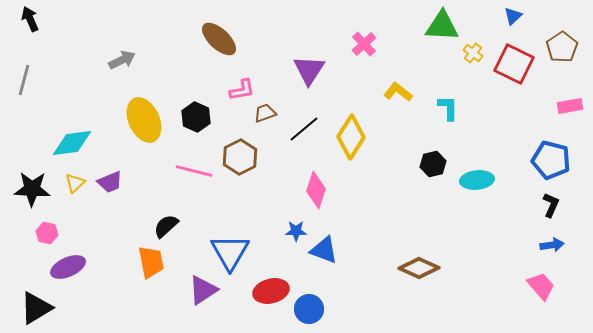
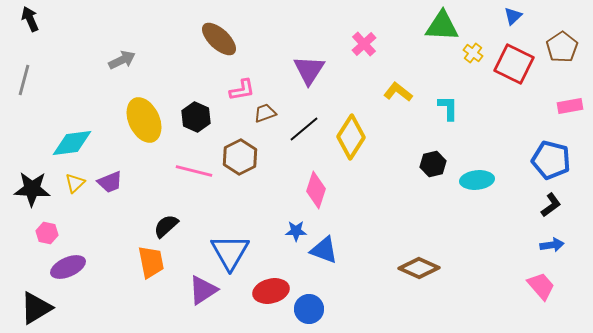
black L-shape at (551, 205): rotated 30 degrees clockwise
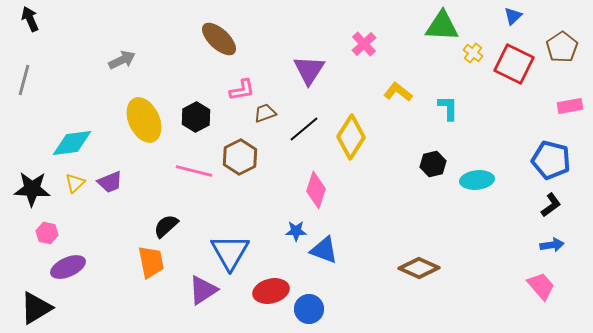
black hexagon at (196, 117): rotated 8 degrees clockwise
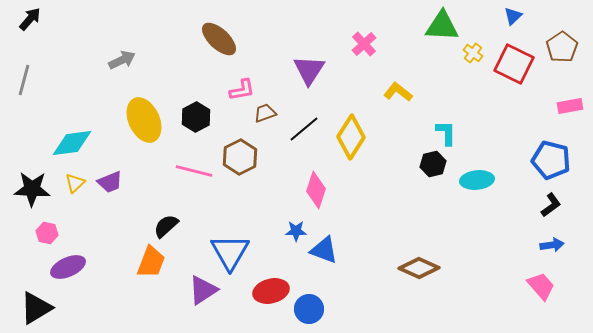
black arrow at (30, 19): rotated 65 degrees clockwise
cyan L-shape at (448, 108): moved 2 px left, 25 px down
orange trapezoid at (151, 262): rotated 32 degrees clockwise
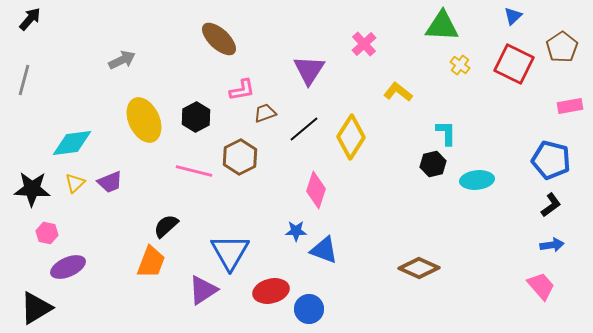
yellow cross at (473, 53): moved 13 px left, 12 px down
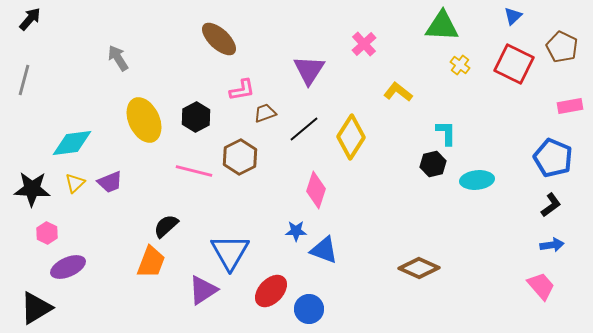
brown pentagon at (562, 47): rotated 12 degrees counterclockwise
gray arrow at (122, 60): moved 4 px left, 2 px up; rotated 96 degrees counterclockwise
blue pentagon at (551, 160): moved 2 px right, 2 px up; rotated 9 degrees clockwise
pink hexagon at (47, 233): rotated 15 degrees clockwise
red ellipse at (271, 291): rotated 32 degrees counterclockwise
